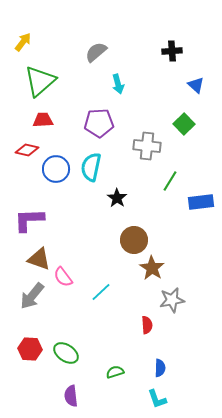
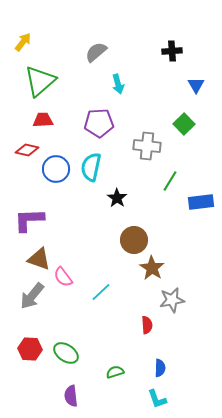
blue triangle: rotated 18 degrees clockwise
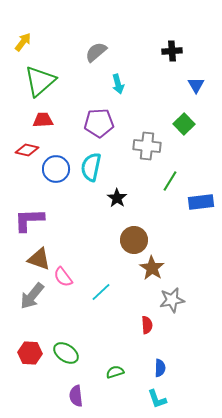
red hexagon: moved 4 px down
purple semicircle: moved 5 px right
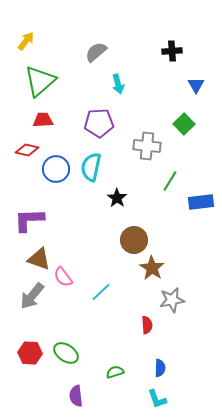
yellow arrow: moved 3 px right, 1 px up
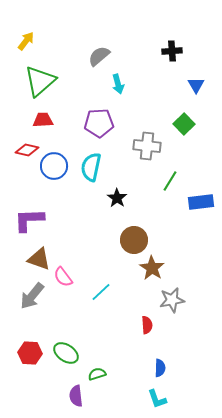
gray semicircle: moved 3 px right, 4 px down
blue circle: moved 2 px left, 3 px up
green semicircle: moved 18 px left, 2 px down
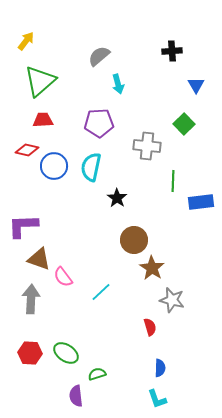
green line: moved 3 px right; rotated 30 degrees counterclockwise
purple L-shape: moved 6 px left, 6 px down
gray arrow: moved 1 px left, 3 px down; rotated 144 degrees clockwise
gray star: rotated 25 degrees clockwise
red semicircle: moved 3 px right, 2 px down; rotated 12 degrees counterclockwise
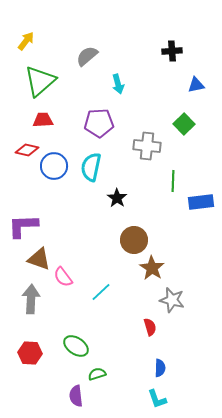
gray semicircle: moved 12 px left
blue triangle: rotated 48 degrees clockwise
green ellipse: moved 10 px right, 7 px up
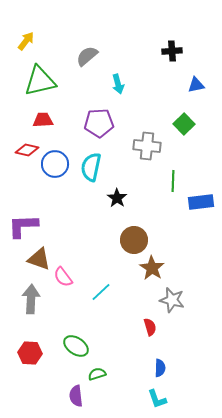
green triangle: rotated 28 degrees clockwise
blue circle: moved 1 px right, 2 px up
